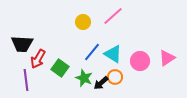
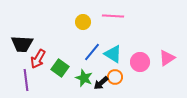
pink line: rotated 45 degrees clockwise
pink circle: moved 1 px down
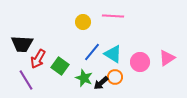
green square: moved 2 px up
purple line: rotated 25 degrees counterclockwise
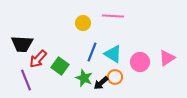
yellow circle: moved 1 px down
blue line: rotated 18 degrees counterclockwise
red arrow: rotated 12 degrees clockwise
purple line: rotated 10 degrees clockwise
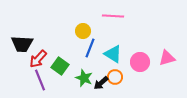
yellow circle: moved 8 px down
blue line: moved 2 px left, 4 px up
pink triangle: rotated 18 degrees clockwise
purple line: moved 14 px right
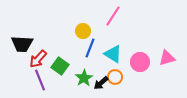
pink line: rotated 60 degrees counterclockwise
green star: rotated 18 degrees clockwise
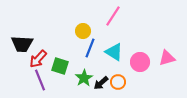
cyan triangle: moved 1 px right, 2 px up
green square: rotated 18 degrees counterclockwise
orange circle: moved 3 px right, 5 px down
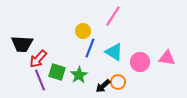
pink triangle: rotated 24 degrees clockwise
green square: moved 3 px left, 6 px down
green star: moved 5 px left, 3 px up
black arrow: moved 2 px right, 3 px down
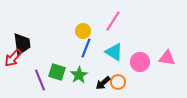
pink line: moved 5 px down
black trapezoid: rotated 100 degrees counterclockwise
blue line: moved 4 px left
red arrow: moved 25 px left, 1 px up
black arrow: moved 3 px up
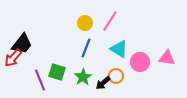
pink line: moved 3 px left
yellow circle: moved 2 px right, 8 px up
black trapezoid: rotated 45 degrees clockwise
cyan triangle: moved 5 px right, 3 px up
green star: moved 4 px right, 2 px down
orange circle: moved 2 px left, 6 px up
